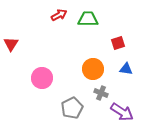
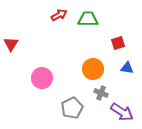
blue triangle: moved 1 px right, 1 px up
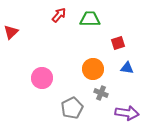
red arrow: rotated 21 degrees counterclockwise
green trapezoid: moved 2 px right
red triangle: moved 12 px up; rotated 14 degrees clockwise
purple arrow: moved 5 px right, 1 px down; rotated 25 degrees counterclockwise
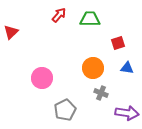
orange circle: moved 1 px up
gray pentagon: moved 7 px left, 2 px down
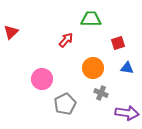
red arrow: moved 7 px right, 25 px down
green trapezoid: moved 1 px right
pink circle: moved 1 px down
gray pentagon: moved 6 px up
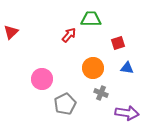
red arrow: moved 3 px right, 5 px up
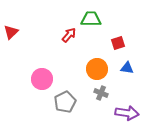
orange circle: moved 4 px right, 1 px down
gray pentagon: moved 2 px up
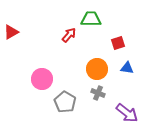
red triangle: rotated 14 degrees clockwise
gray cross: moved 3 px left
gray pentagon: rotated 15 degrees counterclockwise
purple arrow: rotated 30 degrees clockwise
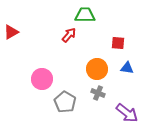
green trapezoid: moved 6 px left, 4 px up
red square: rotated 24 degrees clockwise
